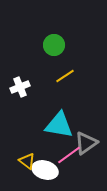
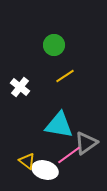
white cross: rotated 30 degrees counterclockwise
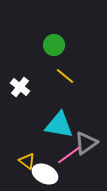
yellow line: rotated 72 degrees clockwise
white ellipse: moved 4 px down; rotated 10 degrees clockwise
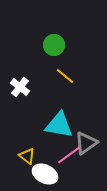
yellow triangle: moved 5 px up
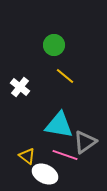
gray triangle: moved 1 px left, 1 px up
pink line: moved 4 px left; rotated 55 degrees clockwise
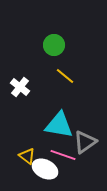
pink line: moved 2 px left
white ellipse: moved 5 px up
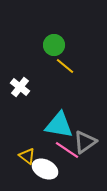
yellow line: moved 10 px up
pink line: moved 4 px right, 5 px up; rotated 15 degrees clockwise
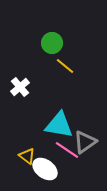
green circle: moved 2 px left, 2 px up
white cross: rotated 12 degrees clockwise
white ellipse: rotated 10 degrees clockwise
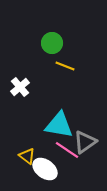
yellow line: rotated 18 degrees counterclockwise
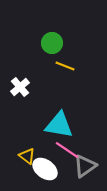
gray triangle: moved 24 px down
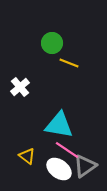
yellow line: moved 4 px right, 3 px up
white ellipse: moved 14 px right
